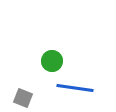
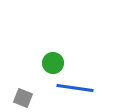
green circle: moved 1 px right, 2 px down
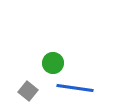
gray square: moved 5 px right, 7 px up; rotated 18 degrees clockwise
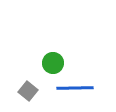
blue line: rotated 9 degrees counterclockwise
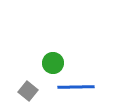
blue line: moved 1 px right, 1 px up
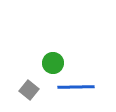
gray square: moved 1 px right, 1 px up
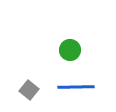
green circle: moved 17 px right, 13 px up
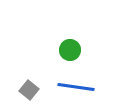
blue line: rotated 9 degrees clockwise
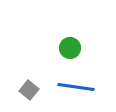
green circle: moved 2 px up
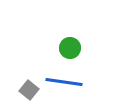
blue line: moved 12 px left, 5 px up
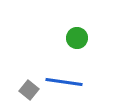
green circle: moved 7 px right, 10 px up
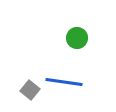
gray square: moved 1 px right
